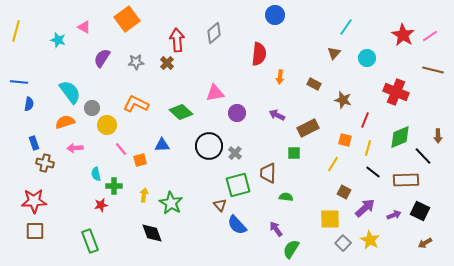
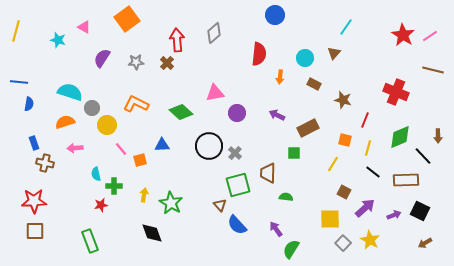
cyan circle at (367, 58): moved 62 px left
cyan semicircle at (70, 92): rotated 35 degrees counterclockwise
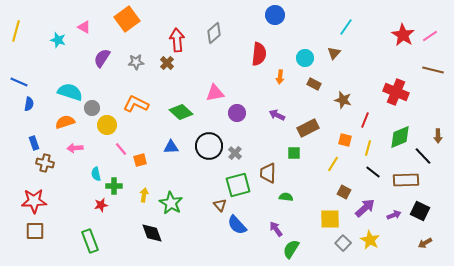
blue line at (19, 82): rotated 18 degrees clockwise
blue triangle at (162, 145): moved 9 px right, 2 px down
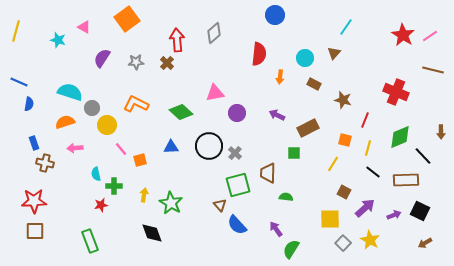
brown arrow at (438, 136): moved 3 px right, 4 px up
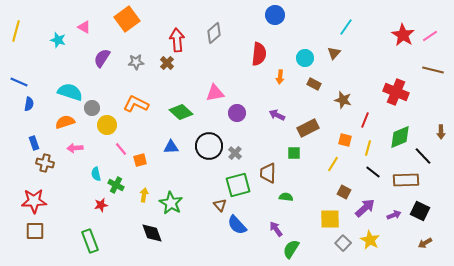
green cross at (114, 186): moved 2 px right, 1 px up; rotated 28 degrees clockwise
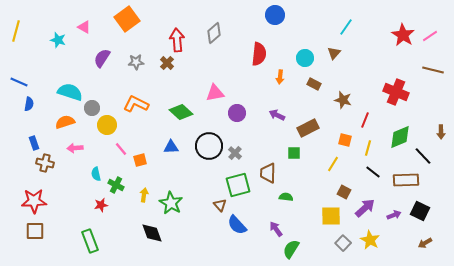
yellow square at (330, 219): moved 1 px right, 3 px up
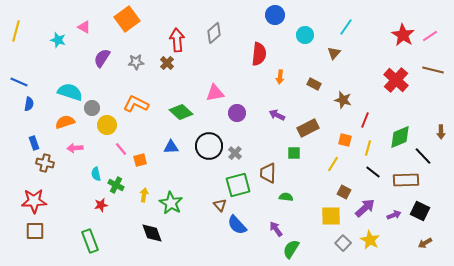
cyan circle at (305, 58): moved 23 px up
red cross at (396, 92): moved 12 px up; rotated 20 degrees clockwise
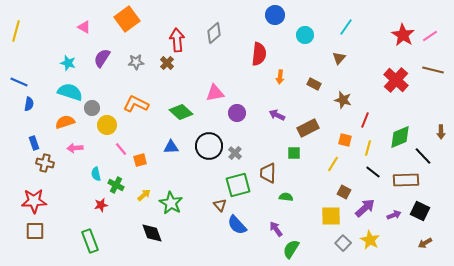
cyan star at (58, 40): moved 10 px right, 23 px down
brown triangle at (334, 53): moved 5 px right, 5 px down
yellow arrow at (144, 195): rotated 40 degrees clockwise
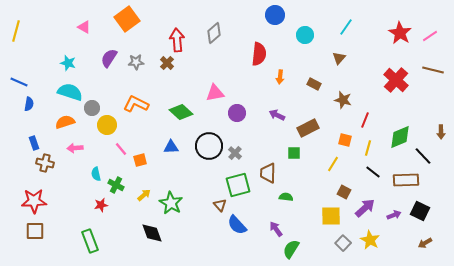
red star at (403, 35): moved 3 px left, 2 px up
purple semicircle at (102, 58): moved 7 px right
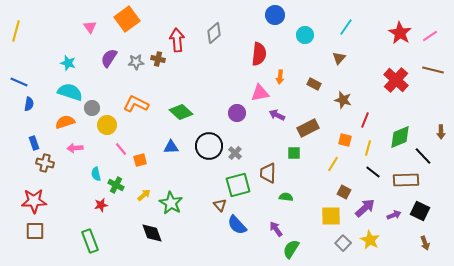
pink triangle at (84, 27): moved 6 px right; rotated 24 degrees clockwise
brown cross at (167, 63): moved 9 px left, 4 px up; rotated 32 degrees counterclockwise
pink triangle at (215, 93): moved 45 px right
brown arrow at (425, 243): rotated 80 degrees counterclockwise
